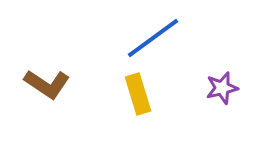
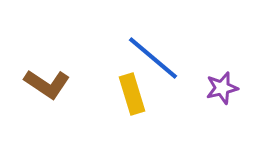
blue line: moved 20 px down; rotated 76 degrees clockwise
yellow rectangle: moved 6 px left
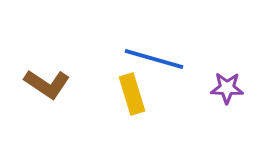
blue line: moved 1 px right, 1 px down; rotated 24 degrees counterclockwise
purple star: moved 5 px right; rotated 16 degrees clockwise
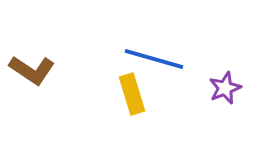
brown L-shape: moved 15 px left, 14 px up
purple star: moved 2 px left; rotated 24 degrees counterclockwise
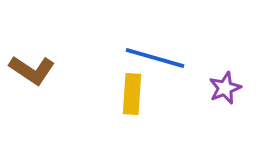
blue line: moved 1 px right, 1 px up
yellow rectangle: rotated 21 degrees clockwise
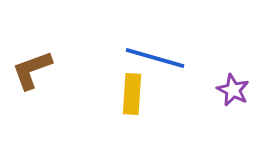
brown L-shape: rotated 126 degrees clockwise
purple star: moved 8 px right, 2 px down; rotated 24 degrees counterclockwise
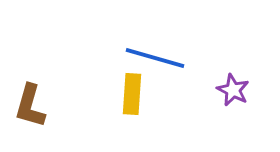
brown L-shape: moved 2 px left, 36 px down; rotated 54 degrees counterclockwise
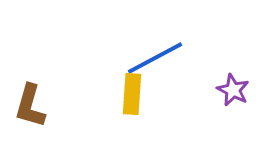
blue line: rotated 44 degrees counterclockwise
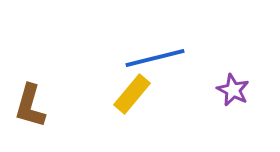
blue line: rotated 14 degrees clockwise
yellow rectangle: rotated 36 degrees clockwise
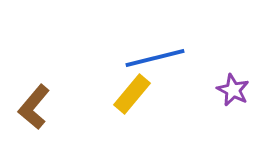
brown L-shape: moved 4 px right, 1 px down; rotated 24 degrees clockwise
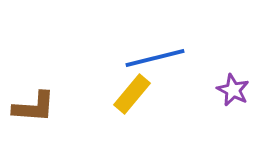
brown L-shape: rotated 126 degrees counterclockwise
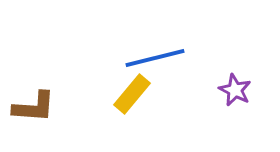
purple star: moved 2 px right
